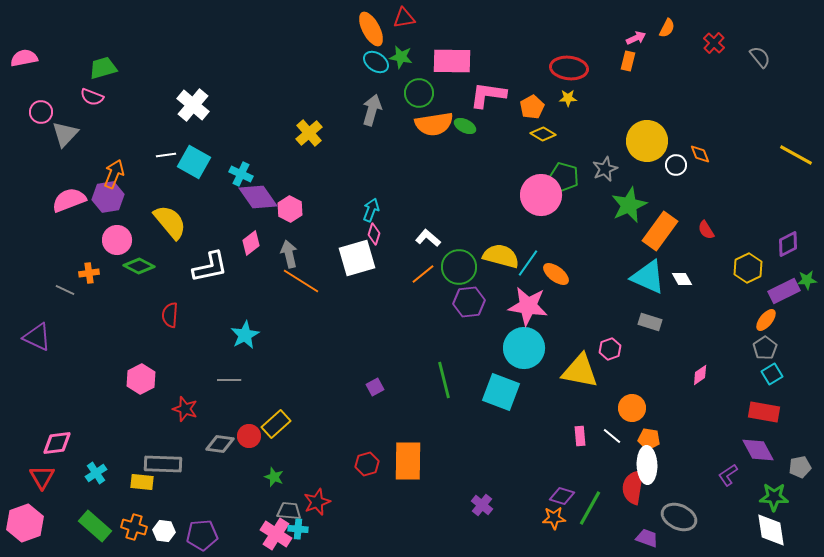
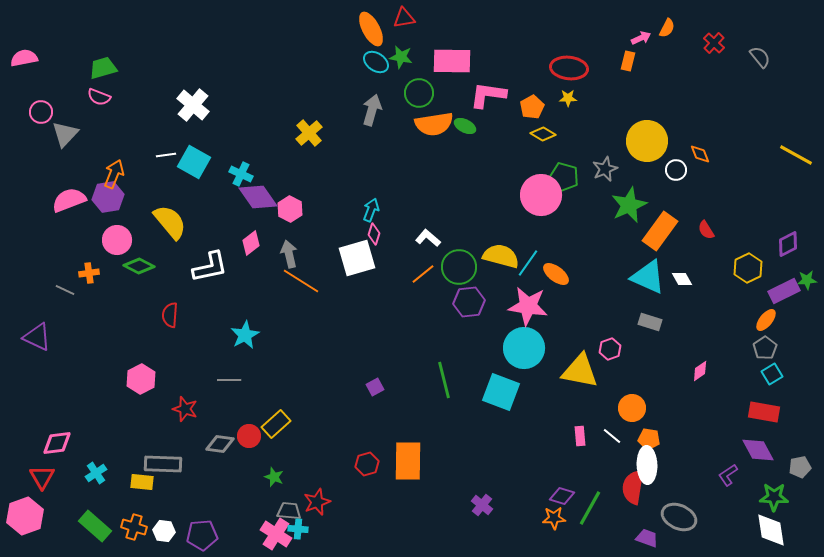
pink arrow at (636, 38): moved 5 px right
pink semicircle at (92, 97): moved 7 px right
white circle at (676, 165): moved 5 px down
pink diamond at (700, 375): moved 4 px up
pink hexagon at (25, 523): moved 7 px up
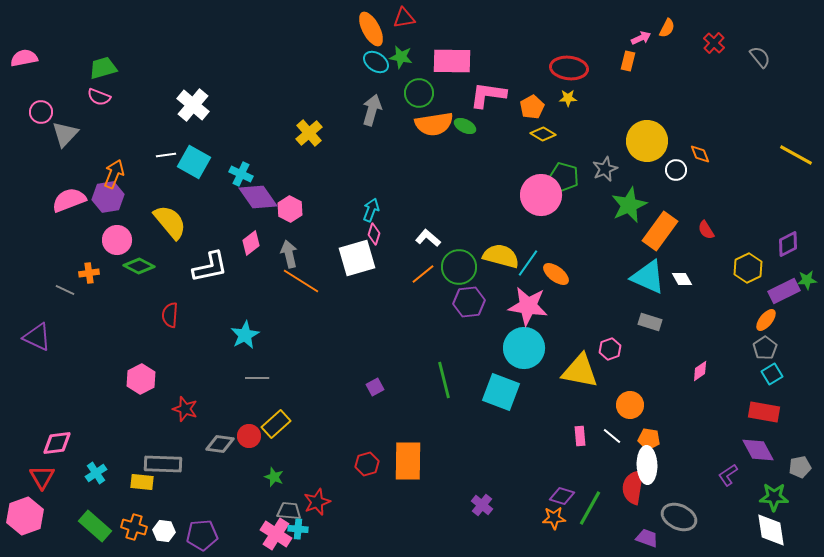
gray line at (229, 380): moved 28 px right, 2 px up
orange circle at (632, 408): moved 2 px left, 3 px up
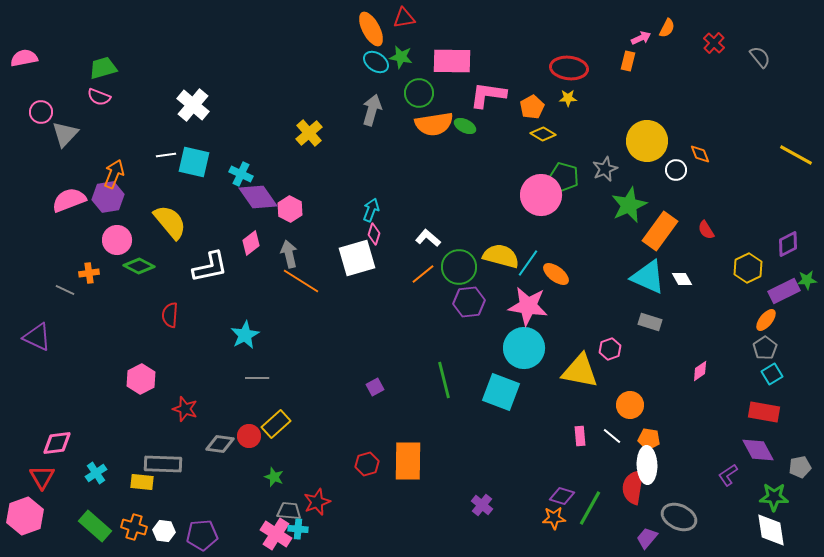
cyan square at (194, 162): rotated 16 degrees counterclockwise
purple trapezoid at (647, 538): rotated 70 degrees counterclockwise
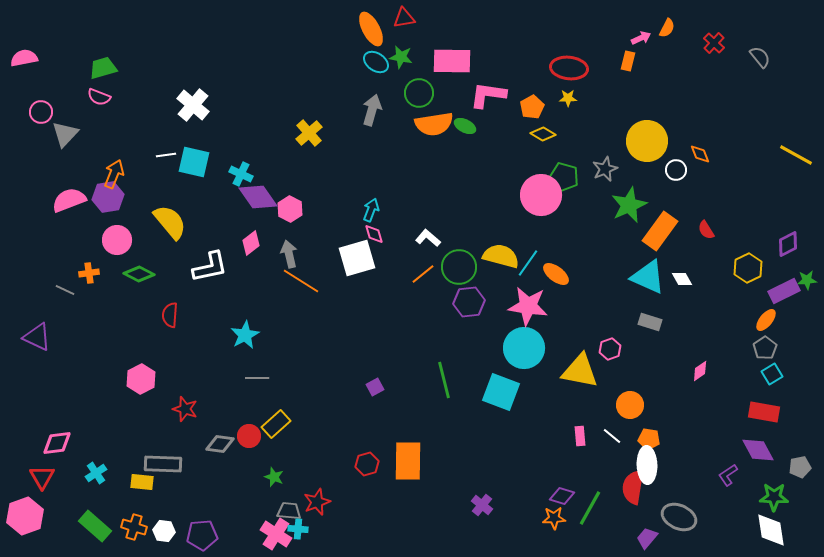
pink diamond at (374, 234): rotated 35 degrees counterclockwise
green diamond at (139, 266): moved 8 px down
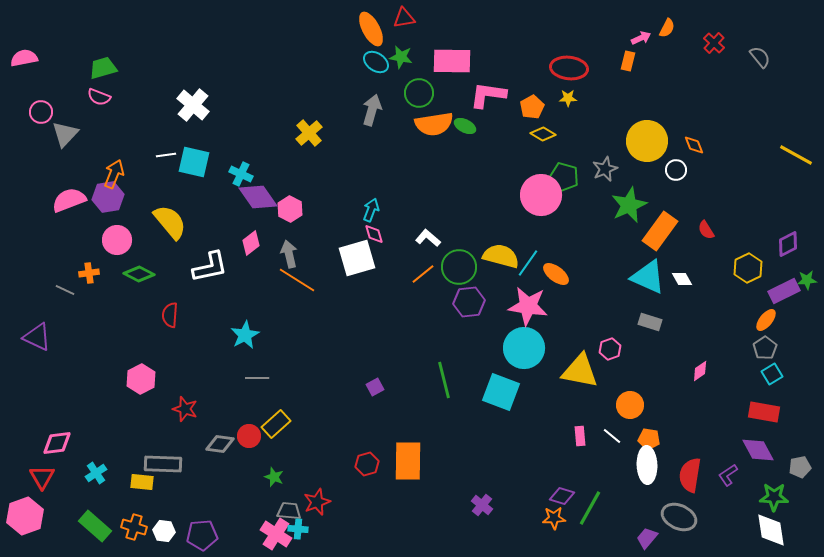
orange diamond at (700, 154): moved 6 px left, 9 px up
orange line at (301, 281): moved 4 px left, 1 px up
red semicircle at (633, 487): moved 57 px right, 12 px up
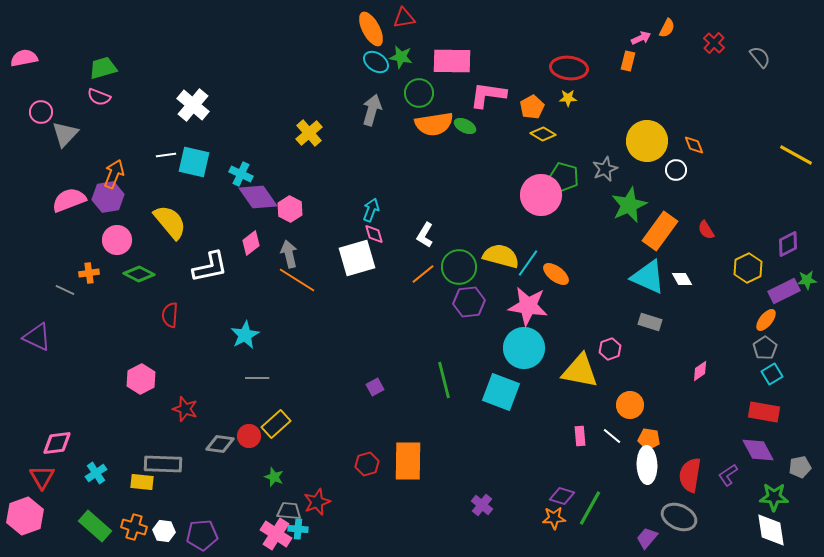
white L-shape at (428, 238): moved 3 px left, 3 px up; rotated 100 degrees counterclockwise
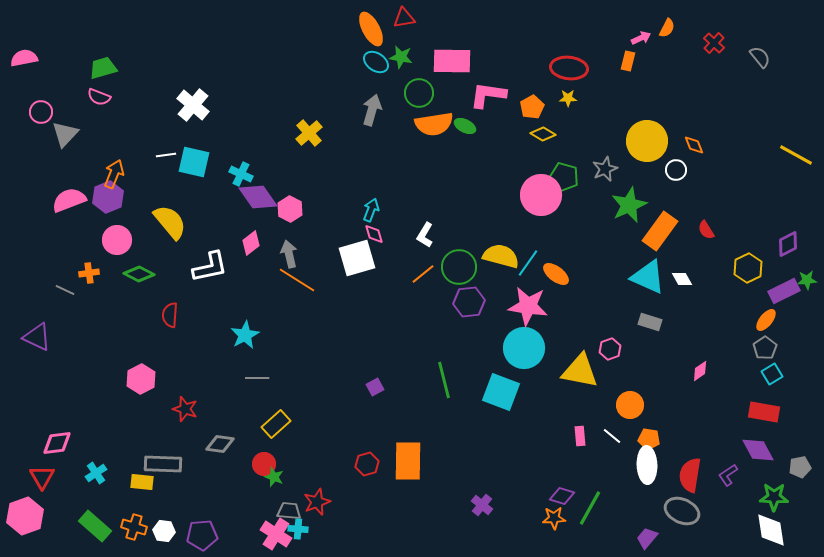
purple hexagon at (108, 197): rotated 12 degrees counterclockwise
red circle at (249, 436): moved 15 px right, 28 px down
gray ellipse at (679, 517): moved 3 px right, 6 px up
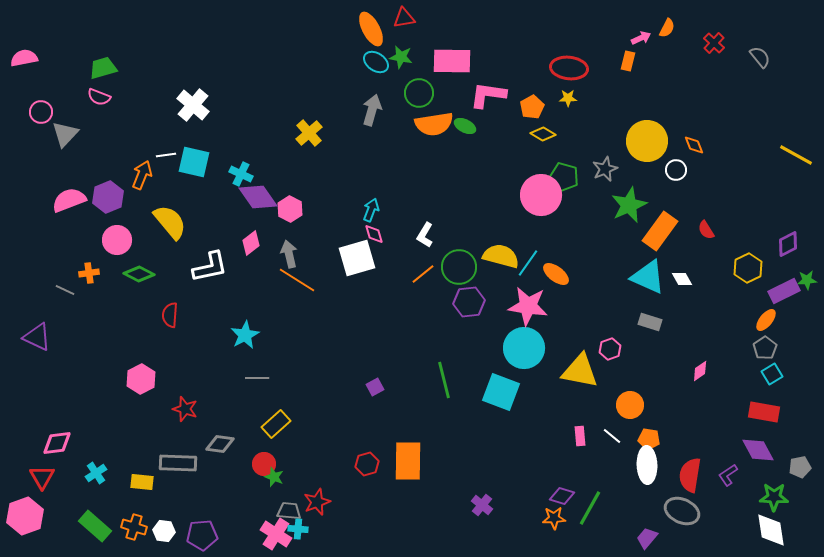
orange arrow at (114, 174): moved 28 px right, 1 px down
gray rectangle at (163, 464): moved 15 px right, 1 px up
